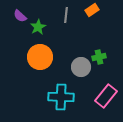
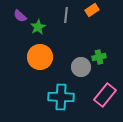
pink rectangle: moved 1 px left, 1 px up
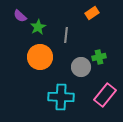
orange rectangle: moved 3 px down
gray line: moved 20 px down
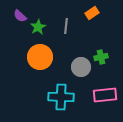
gray line: moved 9 px up
green cross: moved 2 px right
pink rectangle: rotated 45 degrees clockwise
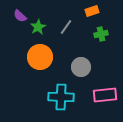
orange rectangle: moved 2 px up; rotated 16 degrees clockwise
gray line: moved 1 px down; rotated 28 degrees clockwise
green cross: moved 23 px up
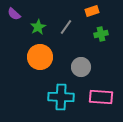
purple semicircle: moved 6 px left, 2 px up
pink rectangle: moved 4 px left, 2 px down; rotated 10 degrees clockwise
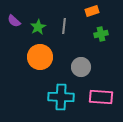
purple semicircle: moved 7 px down
gray line: moved 2 px left, 1 px up; rotated 28 degrees counterclockwise
